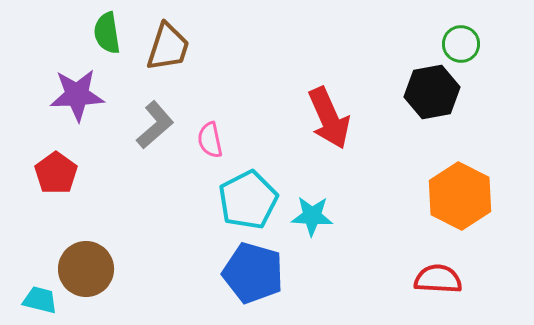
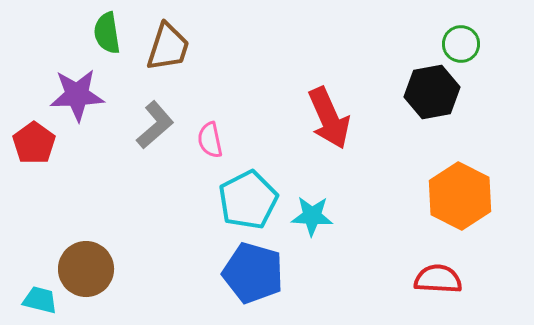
red pentagon: moved 22 px left, 30 px up
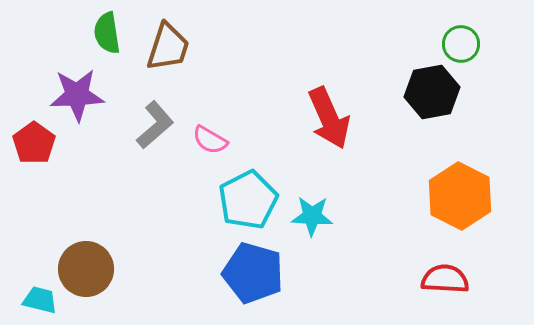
pink semicircle: rotated 48 degrees counterclockwise
red semicircle: moved 7 px right
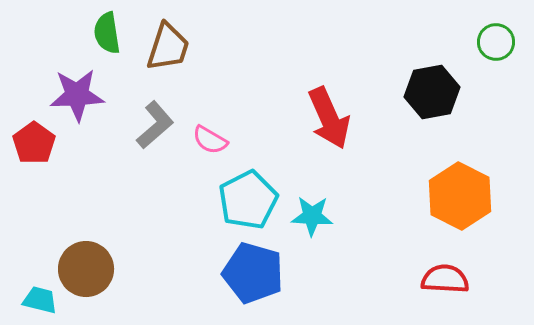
green circle: moved 35 px right, 2 px up
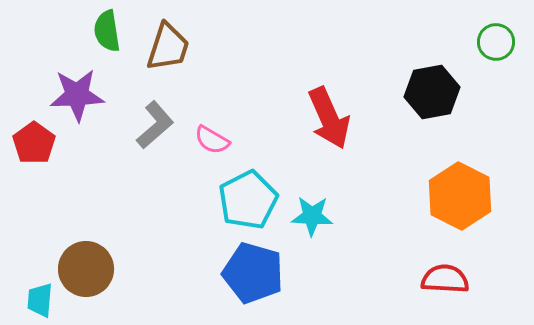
green semicircle: moved 2 px up
pink semicircle: moved 2 px right
cyan trapezoid: rotated 99 degrees counterclockwise
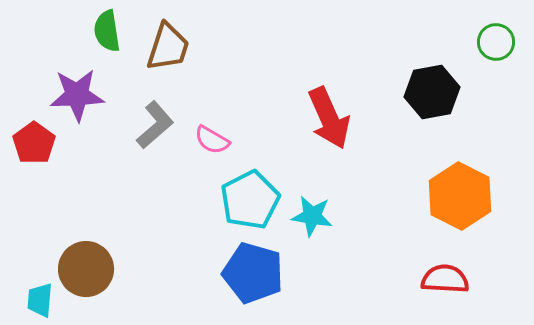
cyan pentagon: moved 2 px right
cyan star: rotated 6 degrees clockwise
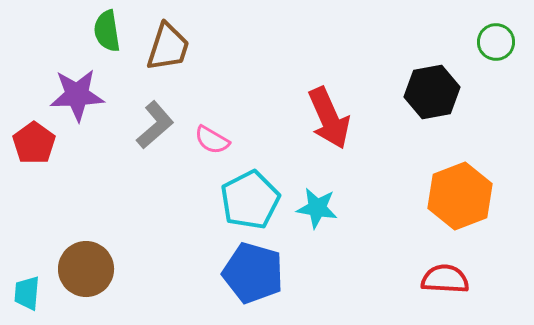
orange hexagon: rotated 12 degrees clockwise
cyan star: moved 5 px right, 8 px up
cyan trapezoid: moved 13 px left, 7 px up
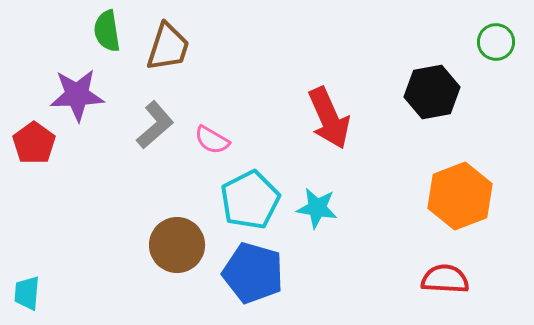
brown circle: moved 91 px right, 24 px up
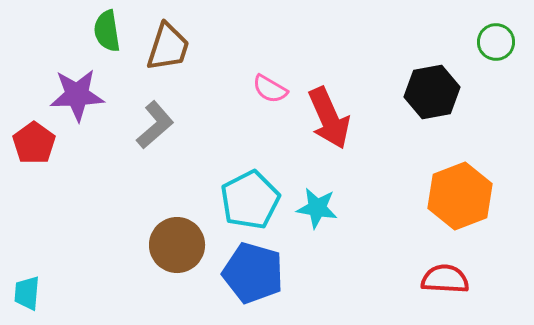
pink semicircle: moved 58 px right, 51 px up
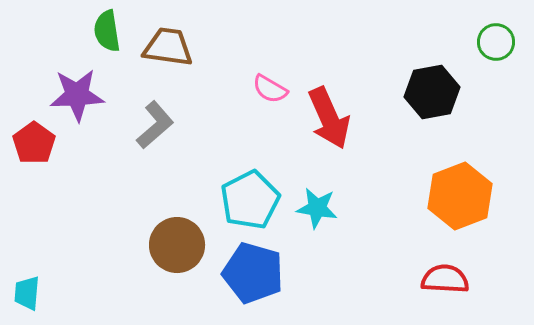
brown trapezoid: rotated 100 degrees counterclockwise
